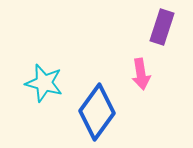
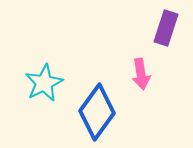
purple rectangle: moved 4 px right, 1 px down
cyan star: rotated 30 degrees clockwise
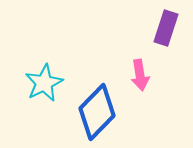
pink arrow: moved 1 px left, 1 px down
blue diamond: rotated 8 degrees clockwise
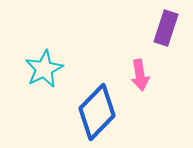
cyan star: moved 14 px up
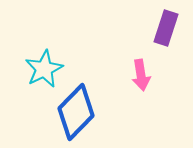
pink arrow: moved 1 px right
blue diamond: moved 21 px left
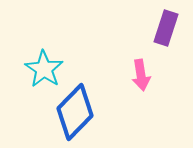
cyan star: rotated 12 degrees counterclockwise
blue diamond: moved 1 px left
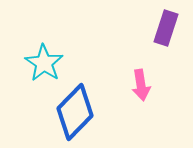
cyan star: moved 6 px up
pink arrow: moved 10 px down
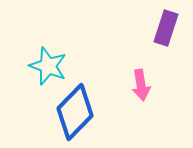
cyan star: moved 4 px right, 3 px down; rotated 12 degrees counterclockwise
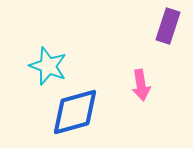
purple rectangle: moved 2 px right, 2 px up
blue diamond: rotated 30 degrees clockwise
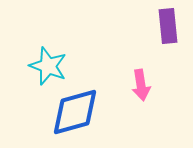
purple rectangle: rotated 24 degrees counterclockwise
